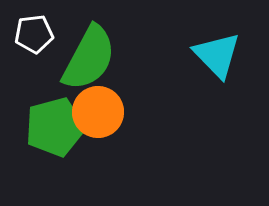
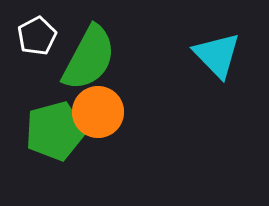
white pentagon: moved 3 px right, 2 px down; rotated 21 degrees counterclockwise
green pentagon: moved 4 px down
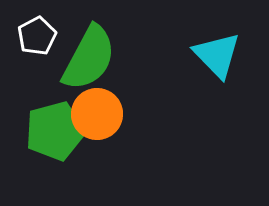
orange circle: moved 1 px left, 2 px down
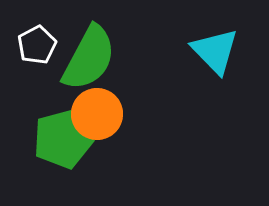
white pentagon: moved 9 px down
cyan triangle: moved 2 px left, 4 px up
green pentagon: moved 8 px right, 8 px down
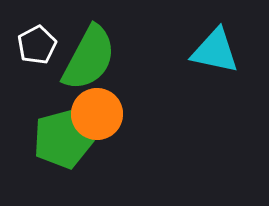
cyan triangle: rotated 34 degrees counterclockwise
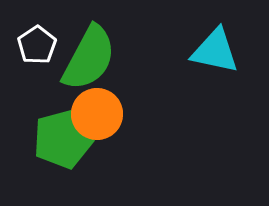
white pentagon: rotated 6 degrees counterclockwise
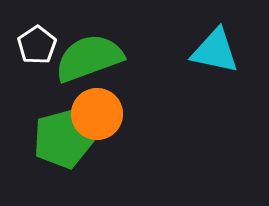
green semicircle: rotated 138 degrees counterclockwise
